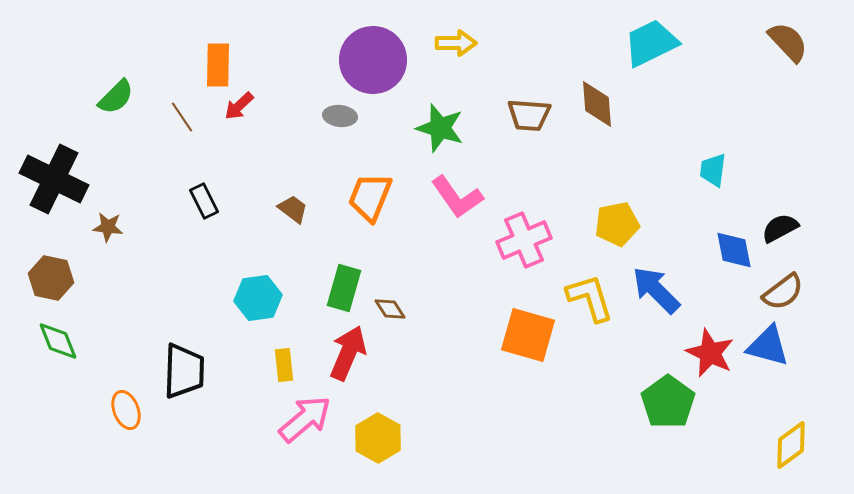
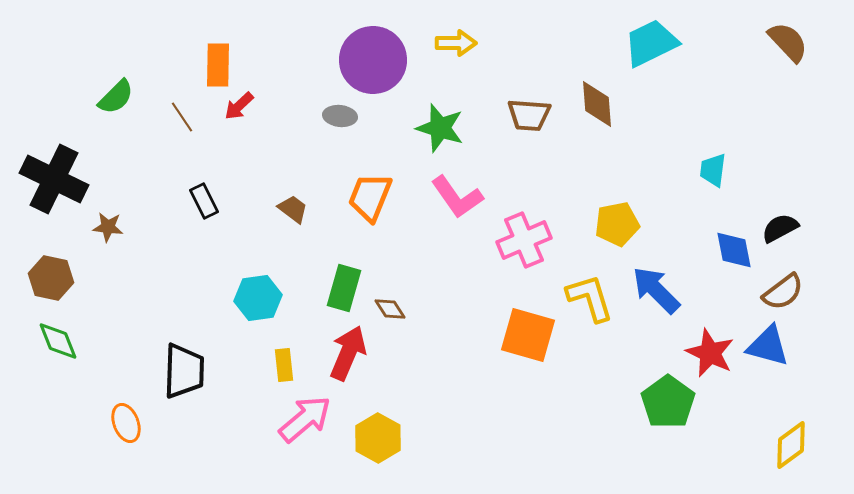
orange ellipse at (126, 410): moved 13 px down
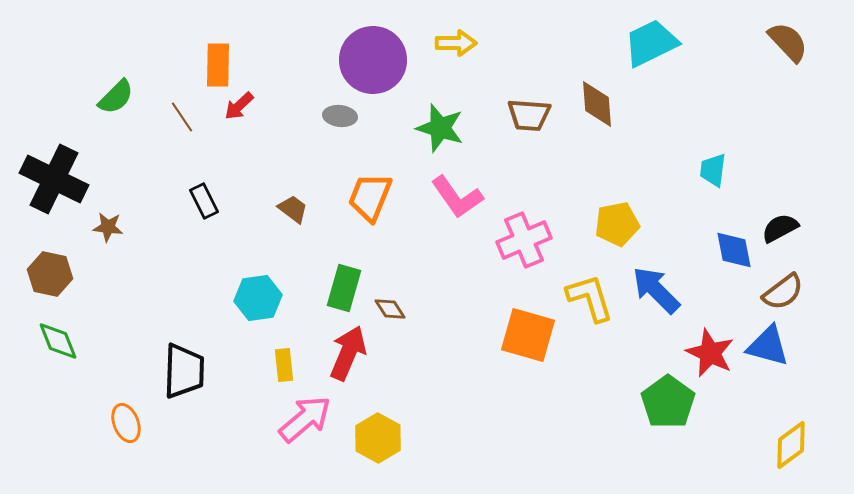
brown hexagon at (51, 278): moved 1 px left, 4 px up
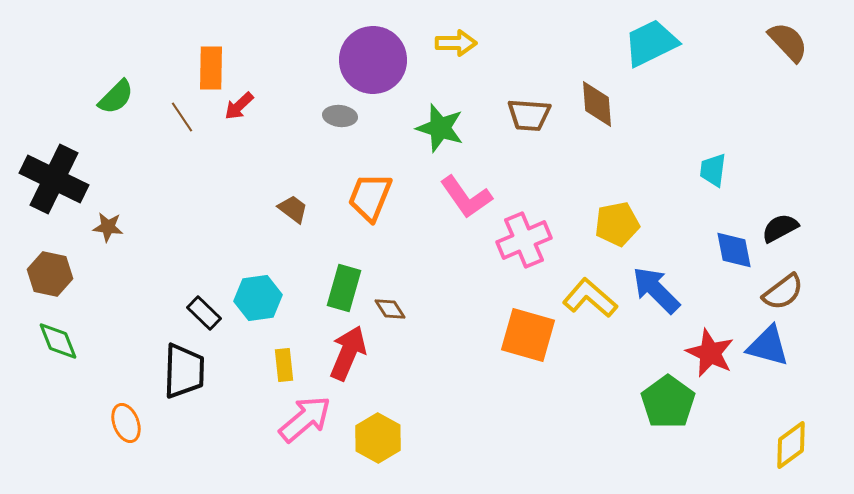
orange rectangle at (218, 65): moved 7 px left, 3 px down
pink L-shape at (457, 197): moved 9 px right
black rectangle at (204, 201): moved 112 px down; rotated 20 degrees counterclockwise
yellow L-shape at (590, 298): rotated 32 degrees counterclockwise
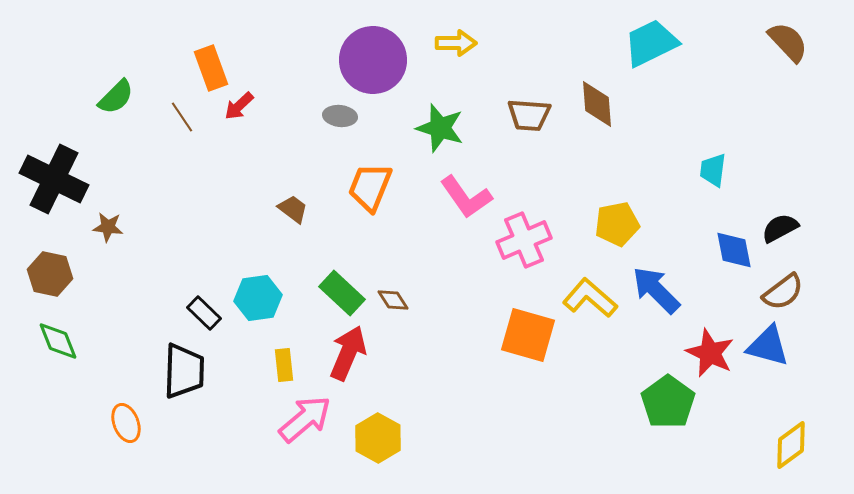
orange rectangle at (211, 68): rotated 21 degrees counterclockwise
orange trapezoid at (370, 197): moved 10 px up
green rectangle at (344, 288): moved 2 px left, 5 px down; rotated 63 degrees counterclockwise
brown diamond at (390, 309): moved 3 px right, 9 px up
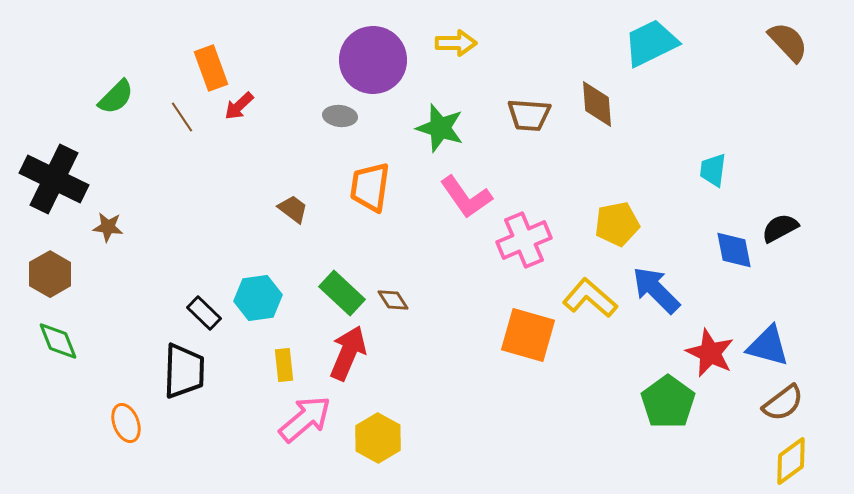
orange trapezoid at (370, 187): rotated 14 degrees counterclockwise
brown hexagon at (50, 274): rotated 18 degrees clockwise
brown semicircle at (783, 292): moved 111 px down
yellow diamond at (791, 445): moved 16 px down
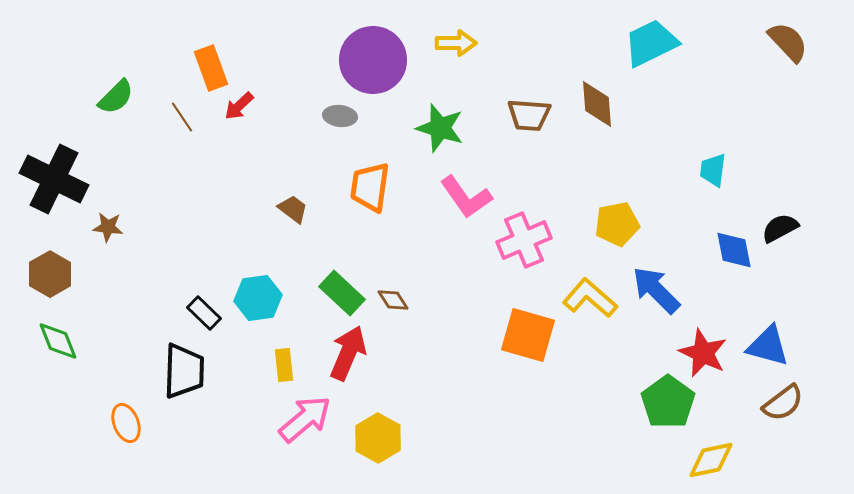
red star at (710, 353): moved 7 px left
yellow diamond at (791, 461): moved 80 px left, 1 px up; rotated 24 degrees clockwise
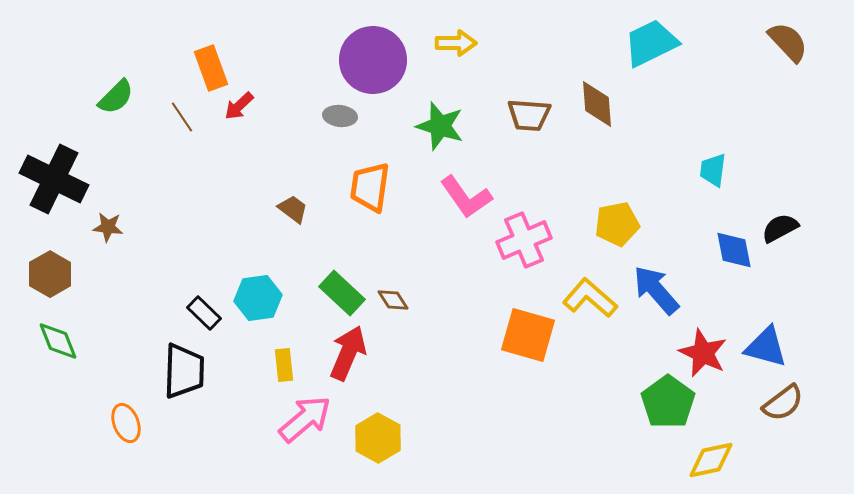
green star at (440, 128): moved 2 px up
blue arrow at (656, 290): rotated 4 degrees clockwise
blue triangle at (768, 346): moved 2 px left, 1 px down
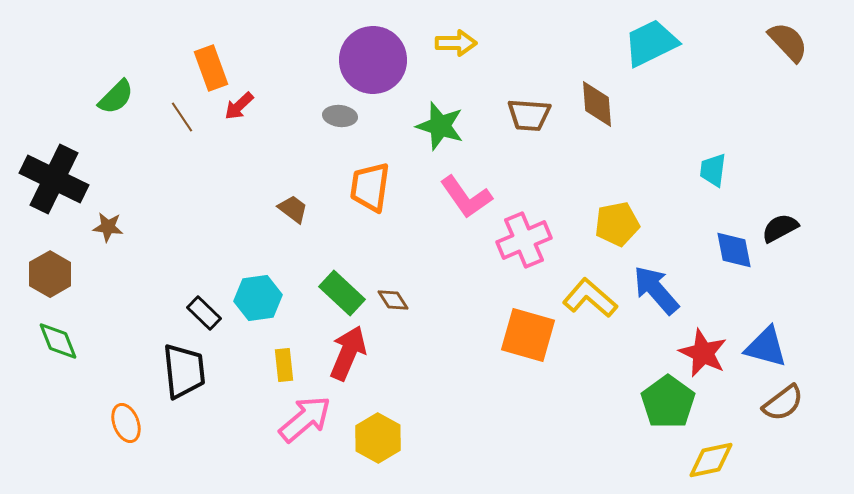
black trapezoid at (184, 371): rotated 8 degrees counterclockwise
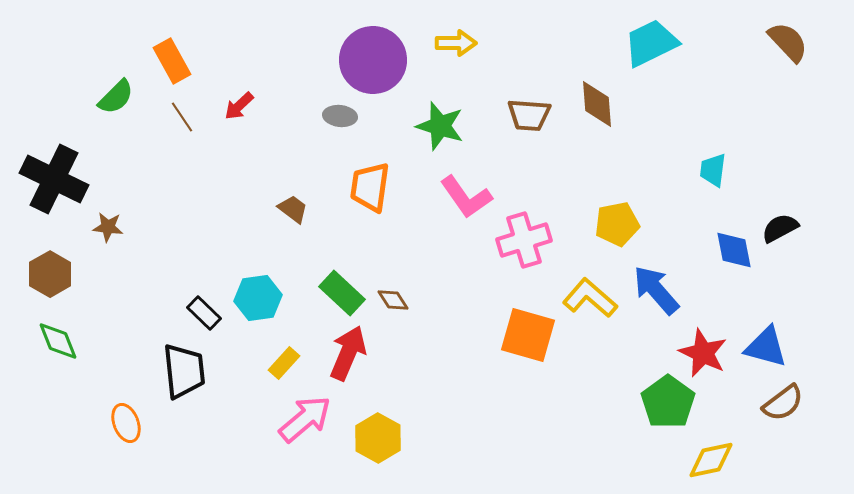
orange rectangle at (211, 68): moved 39 px left, 7 px up; rotated 9 degrees counterclockwise
pink cross at (524, 240): rotated 6 degrees clockwise
yellow rectangle at (284, 365): moved 2 px up; rotated 48 degrees clockwise
